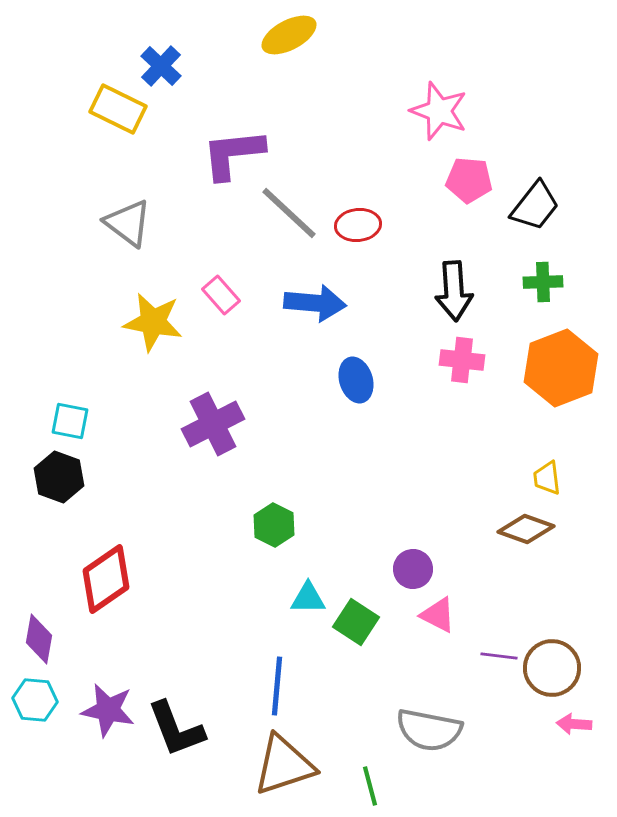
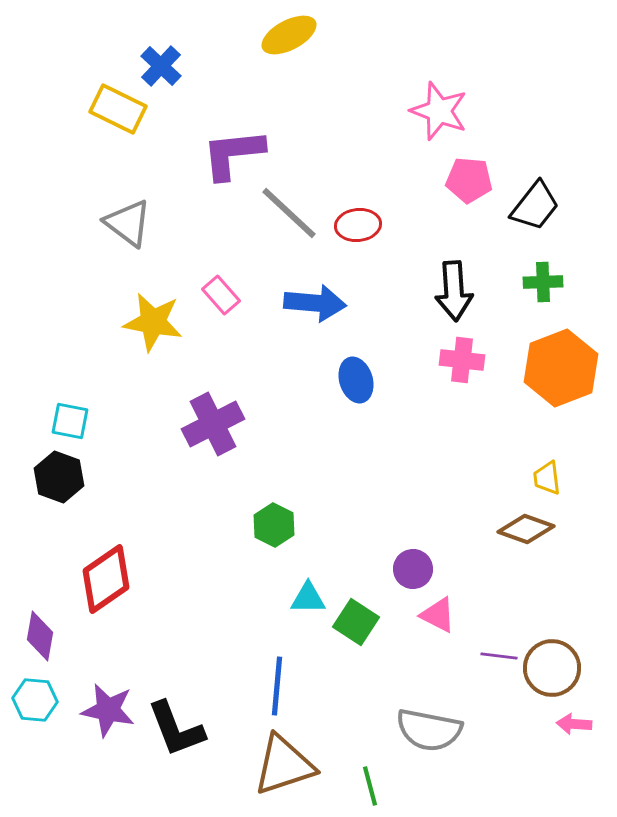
purple diamond: moved 1 px right, 3 px up
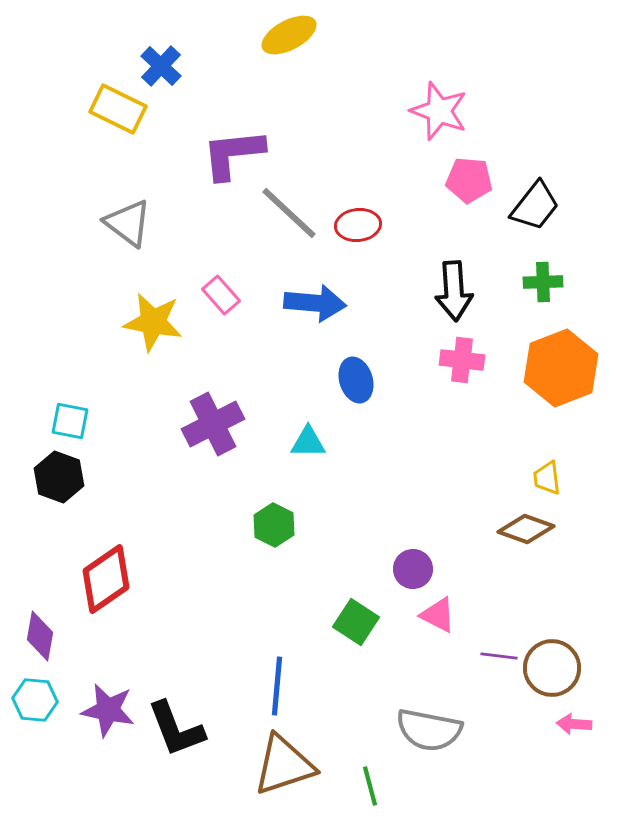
cyan triangle: moved 156 px up
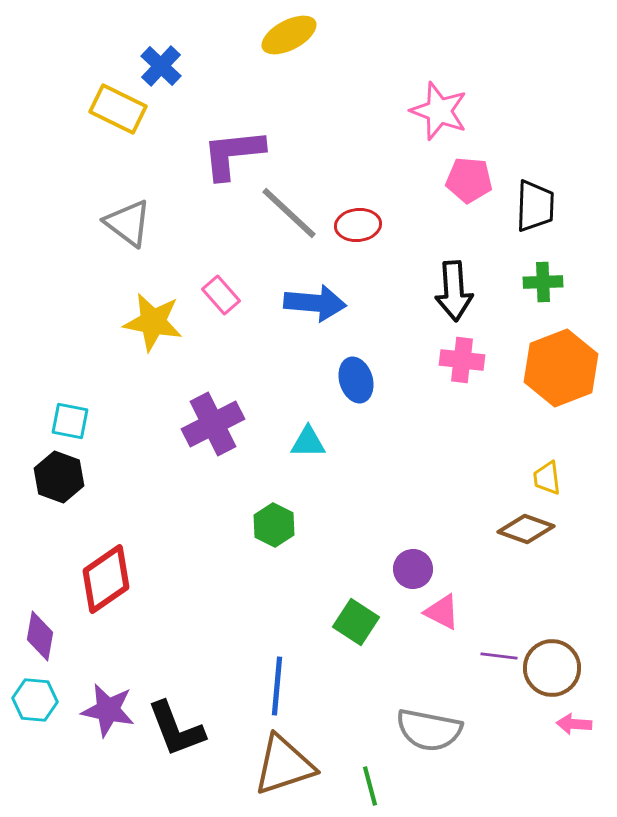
black trapezoid: rotated 36 degrees counterclockwise
pink triangle: moved 4 px right, 3 px up
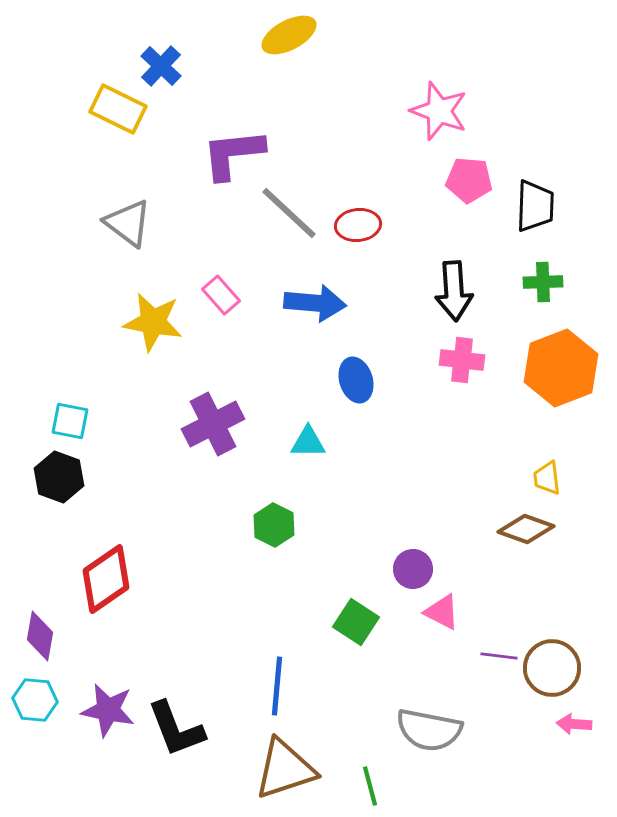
brown triangle: moved 1 px right, 4 px down
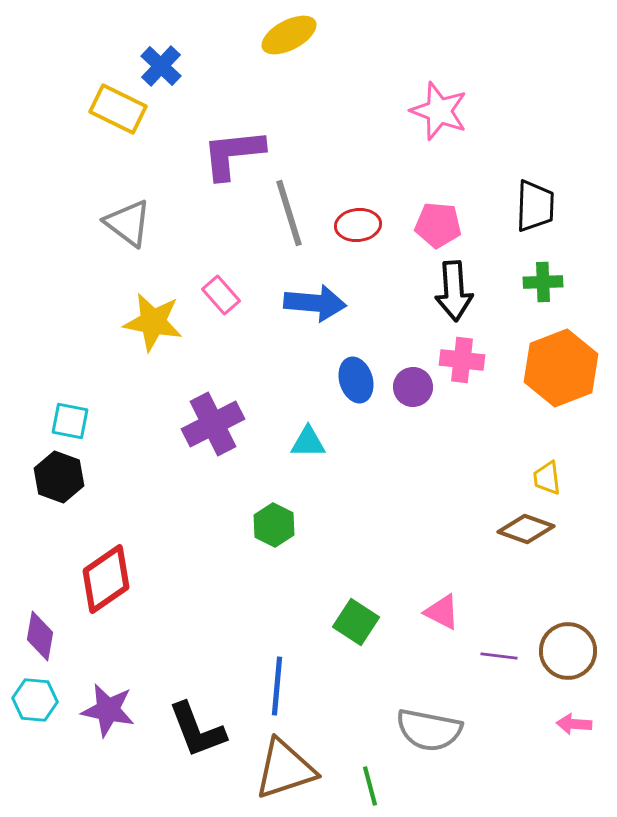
pink pentagon: moved 31 px left, 45 px down
gray line: rotated 30 degrees clockwise
purple circle: moved 182 px up
brown circle: moved 16 px right, 17 px up
black L-shape: moved 21 px right, 1 px down
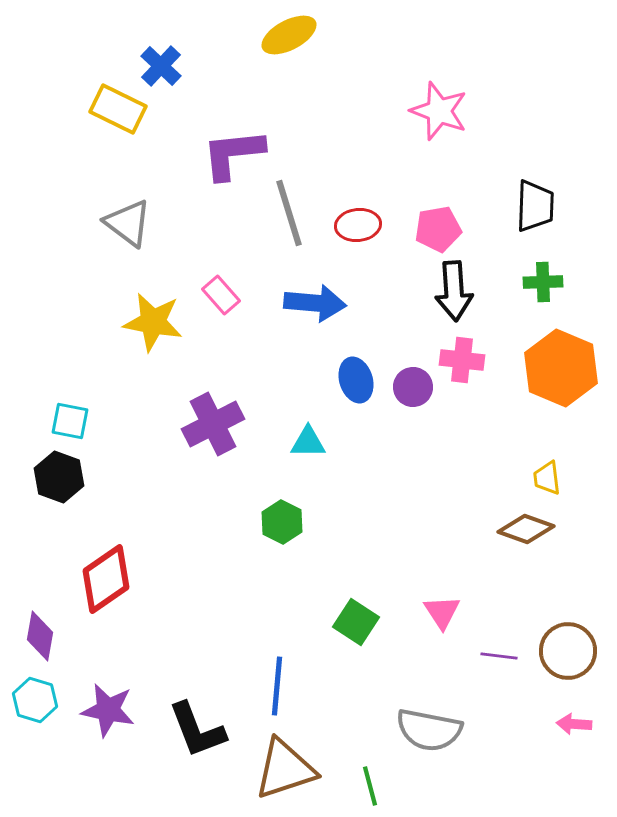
pink pentagon: moved 4 px down; rotated 15 degrees counterclockwise
orange hexagon: rotated 16 degrees counterclockwise
green hexagon: moved 8 px right, 3 px up
pink triangle: rotated 30 degrees clockwise
cyan hexagon: rotated 12 degrees clockwise
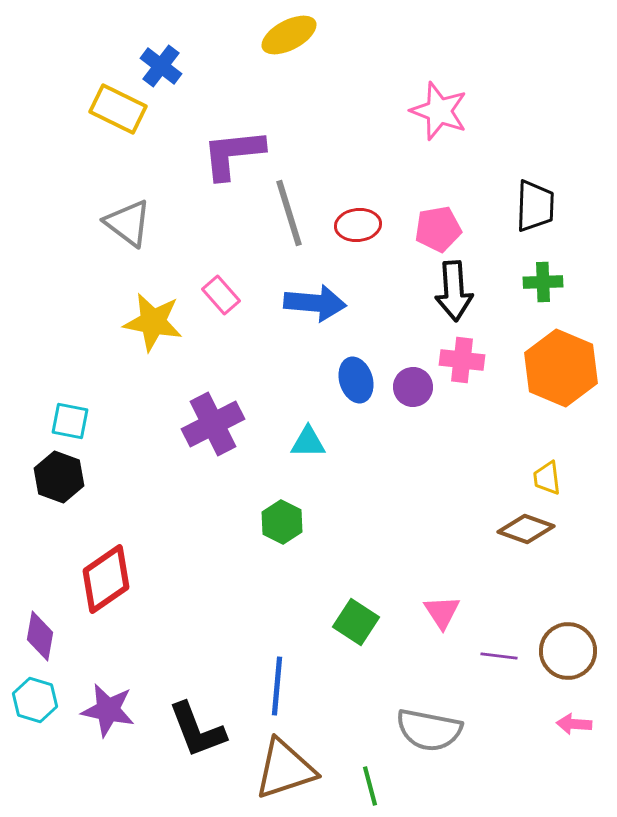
blue cross: rotated 6 degrees counterclockwise
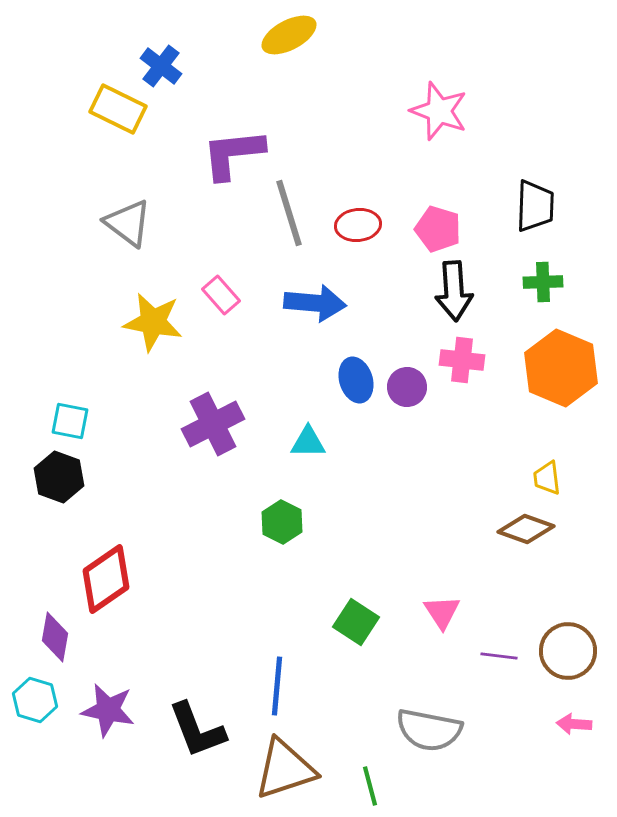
pink pentagon: rotated 27 degrees clockwise
purple circle: moved 6 px left
purple diamond: moved 15 px right, 1 px down
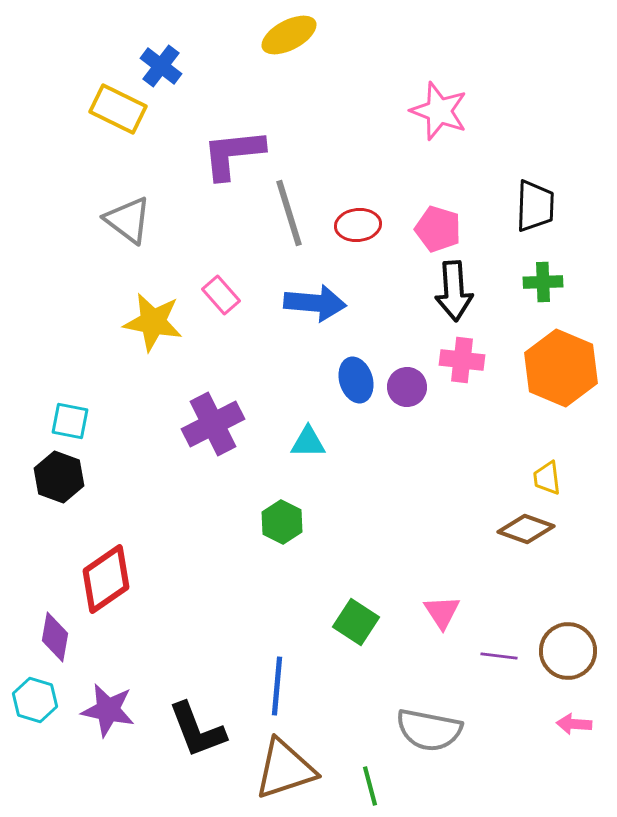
gray triangle: moved 3 px up
